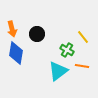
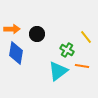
orange arrow: rotated 77 degrees counterclockwise
yellow line: moved 3 px right
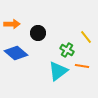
orange arrow: moved 5 px up
black circle: moved 1 px right, 1 px up
blue diamond: rotated 60 degrees counterclockwise
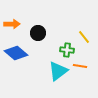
yellow line: moved 2 px left
green cross: rotated 24 degrees counterclockwise
orange line: moved 2 px left
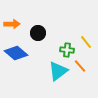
yellow line: moved 2 px right, 5 px down
orange line: rotated 40 degrees clockwise
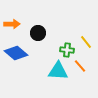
cyan triangle: rotated 40 degrees clockwise
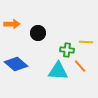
yellow line: rotated 48 degrees counterclockwise
blue diamond: moved 11 px down
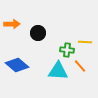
yellow line: moved 1 px left
blue diamond: moved 1 px right, 1 px down
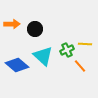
black circle: moved 3 px left, 4 px up
yellow line: moved 2 px down
green cross: rotated 32 degrees counterclockwise
cyan triangle: moved 15 px left, 15 px up; rotated 40 degrees clockwise
